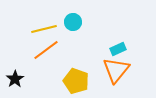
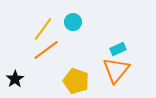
yellow line: moved 1 px left; rotated 40 degrees counterclockwise
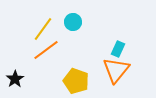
cyan rectangle: rotated 42 degrees counterclockwise
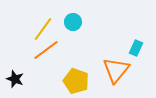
cyan rectangle: moved 18 px right, 1 px up
black star: rotated 18 degrees counterclockwise
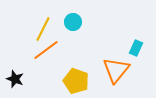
yellow line: rotated 10 degrees counterclockwise
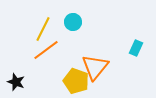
orange triangle: moved 21 px left, 3 px up
black star: moved 1 px right, 3 px down
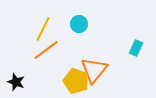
cyan circle: moved 6 px right, 2 px down
orange triangle: moved 1 px left, 3 px down
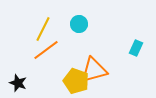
orange triangle: rotated 36 degrees clockwise
black star: moved 2 px right, 1 px down
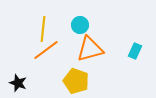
cyan circle: moved 1 px right, 1 px down
yellow line: rotated 20 degrees counterclockwise
cyan rectangle: moved 1 px left, 3 px down
orange triangle: moved 4 px left, 21 px up
